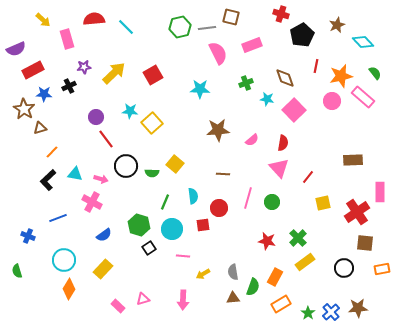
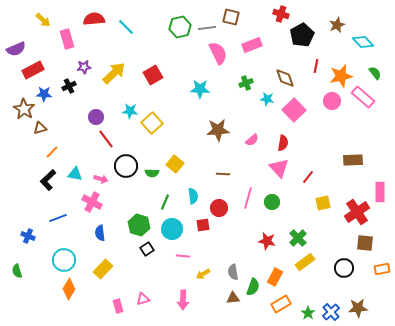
blue semicircle at (104, 235): moved 4 px left, 2 px up; rotated 119 degrees clockwise
black square at (149, 248): moved 2 px left, 1 px down
pink rectangle at (118, 306): rotated 32 degrees clockwise
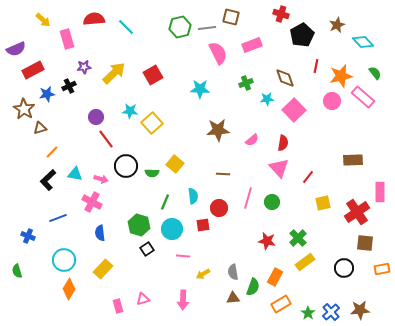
blue star at (44, 94): moved 3 px right; rotated 14 degrees counterclockwise
cyan star at (267, 99): rotated 16 degrees counterclockwise
brown star at (358, 308): moved 2 px right, 2 px down
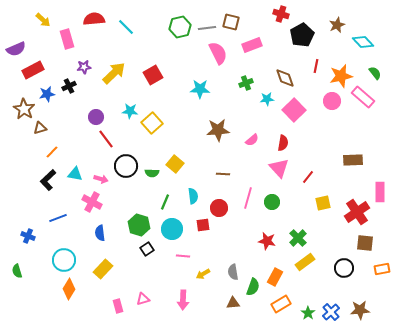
brown square at (231, 17): moved 5 px down
brown triangle at (233, 298): moved 5 px down
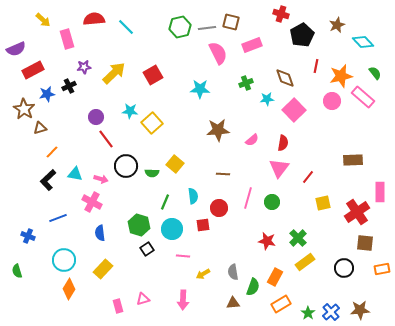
pink triangle at (279, 168): rotated 20 degrees clockwise
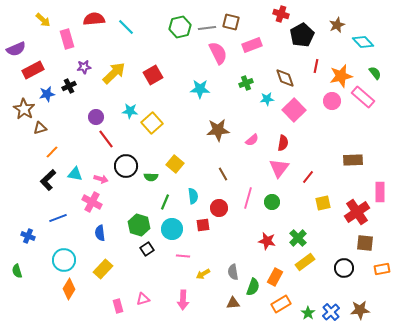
green semicircle at (152, 173): moved 1 px left, 4 px down
brown line at (223, 174): rotated 56 degrees clockwise
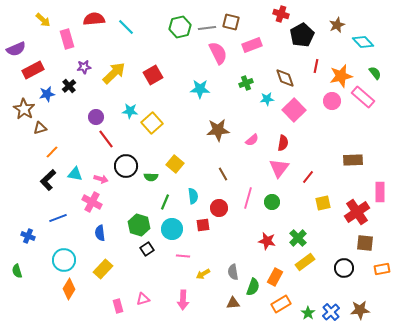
black cross at (69, 86): rotated 16 degrees counterclockwise
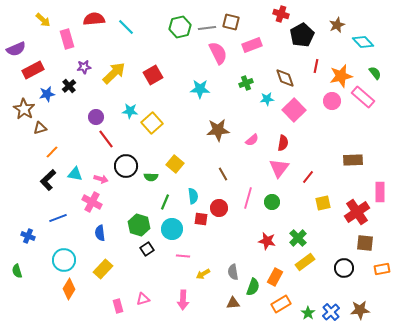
red square at (203, 225): moved 2 px left, 6 px up; rotated 16 degrees clockwise
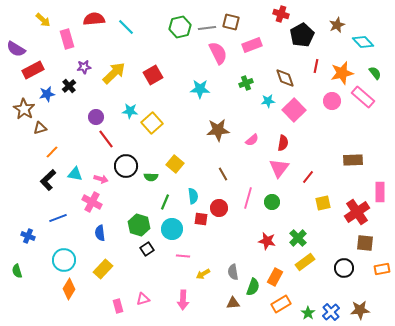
purple semicircle at (16, 49): rotated 54 degrees clockwise
orange star at (341, 76): moved 1 px right, 3 px up
cyan star at (267, 99): moved 1 px right, 2 px down
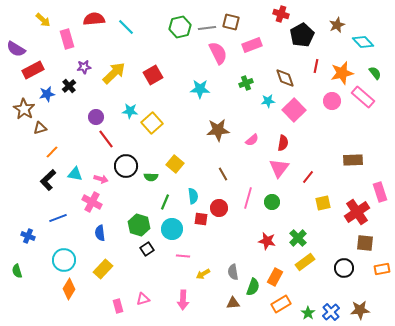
pink rectangle at (380, 192): rotated 18 degrees counterclockwise
